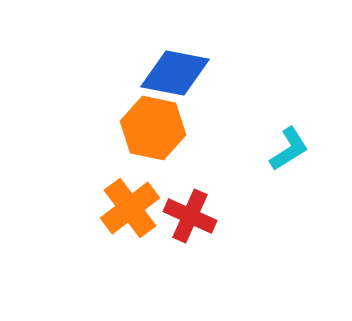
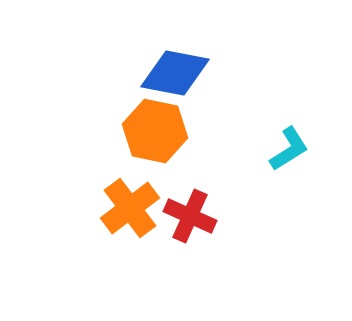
orange hexagon: moved 2 px right, 3 px down
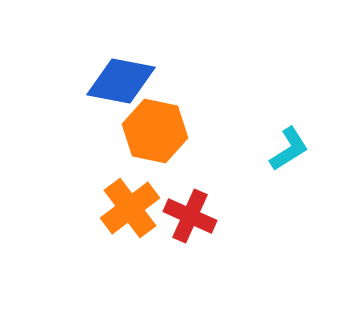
blue diamond: moved 54 px left, 8 px down
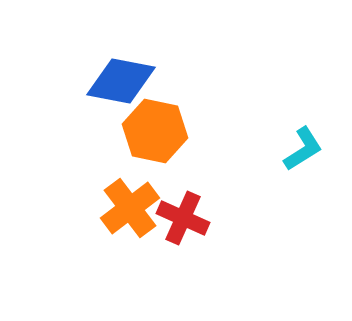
cyan L-shape: moved 14 px right
red cross: moved 7 px left, 2 px down
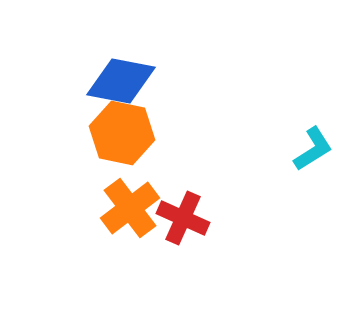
orange hexagon: moved 33 px left, 2 px down
cyan L-shape: moved 10 px right
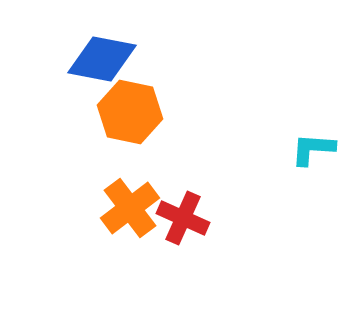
blue diamond: moved 19 px left, 22 px up
orange hexagon: moved 8 px right, 21 px up
cyan L-shape: rotated 144 degrees counterclockwise
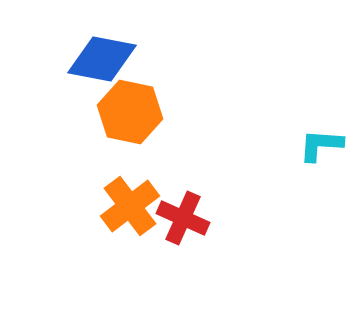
cyan L-shape: moved 8 px right, 4 px up
orange cross: moved 2 px up
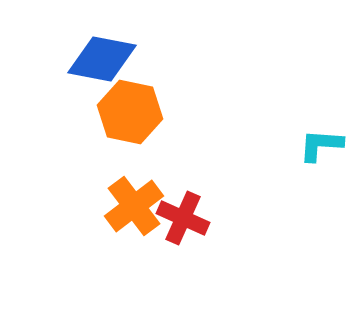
orange cross: moved 4 px right
